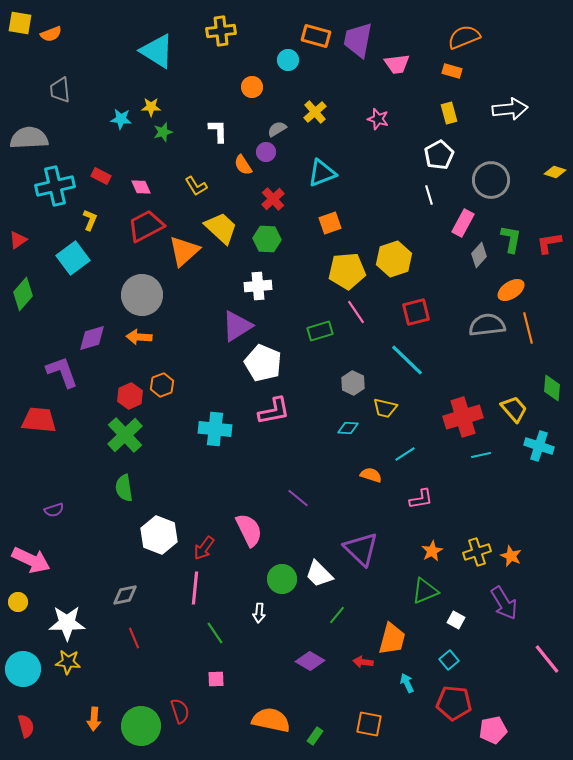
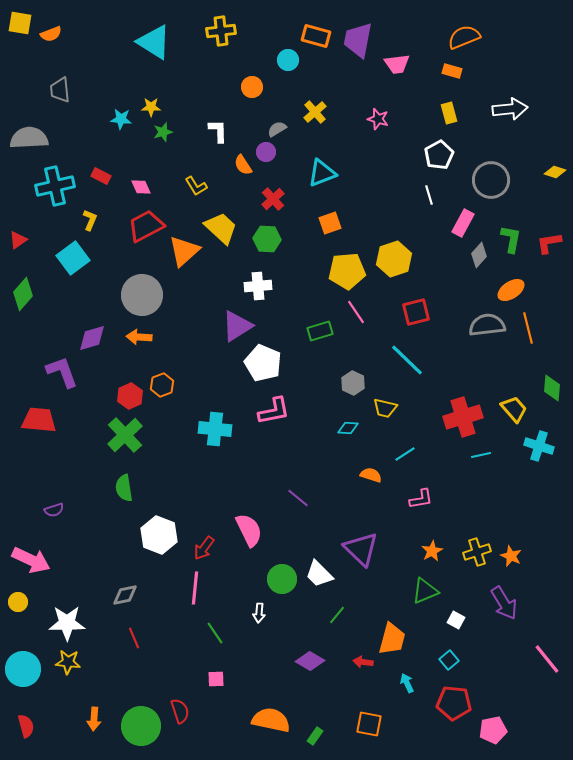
cyan triangle at (157, 51): moved 3 px left, 9 px up
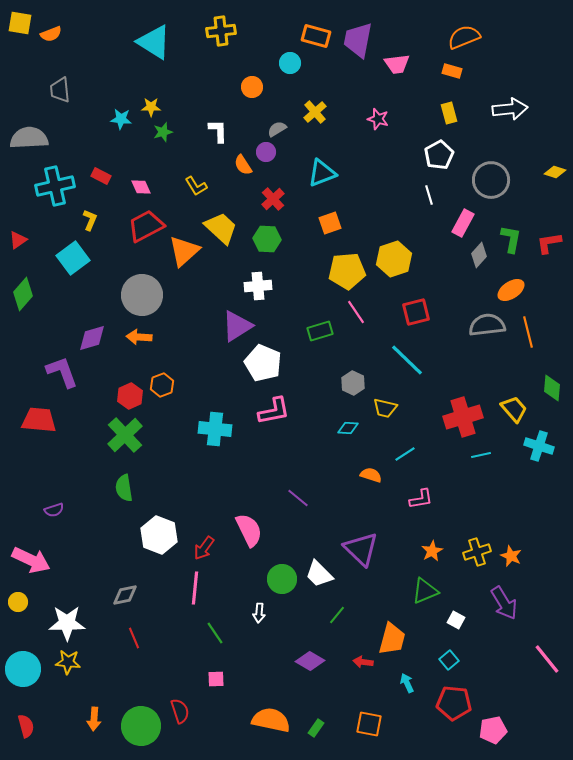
cyan circle at (288, 60): moved 2 px right, 3 px down
orange line at (528, 328): moved 4 px down
green rectangle at (315, 736): moved 1 px right, 8 px up
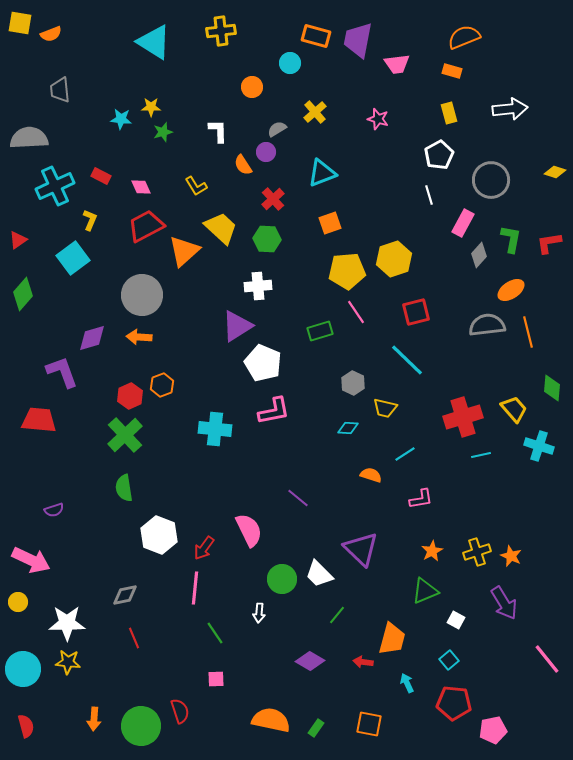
cyan cross at (55, 186): rotated 12 degrees counterclockwise
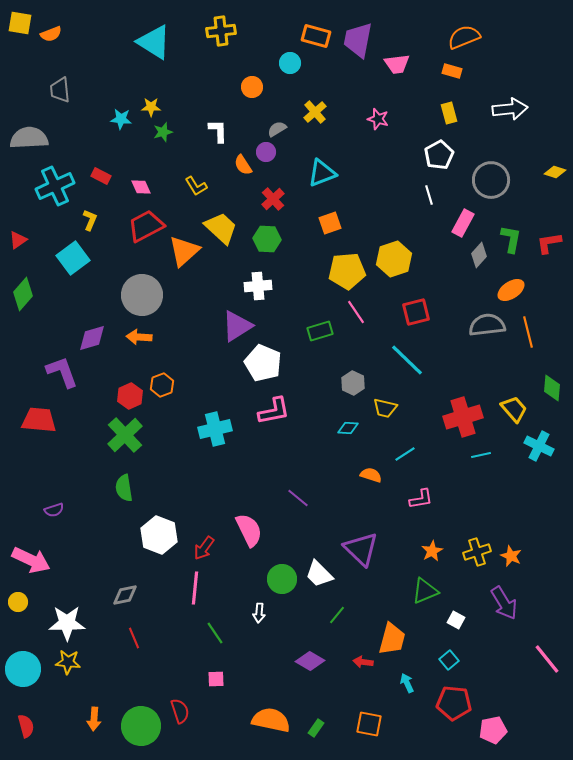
cyan cross at (215, 429): rotated 20 degrees counterclockwise
cyan cross at (539, 446): rotated 8 degrees clockwise
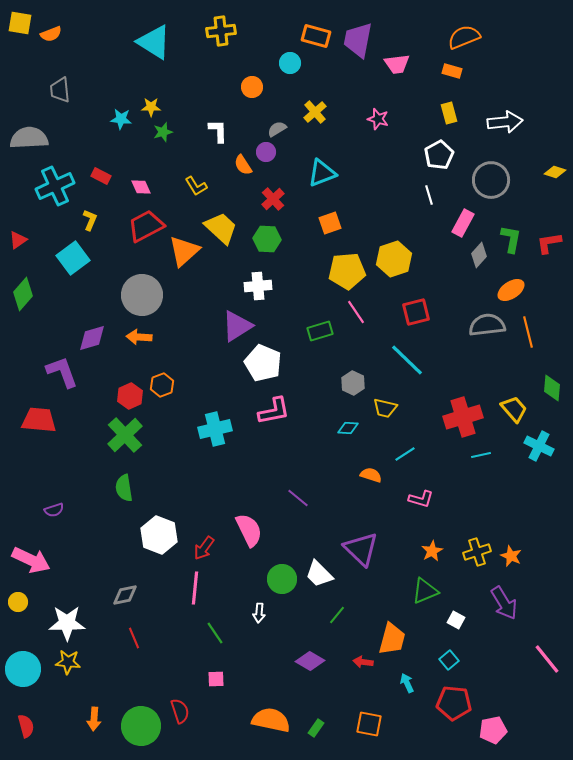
white arrow at (510, 109): moved 5 px left, 13 px down
pink L-shape at (421, 499): rotated 25 degrees clockwise
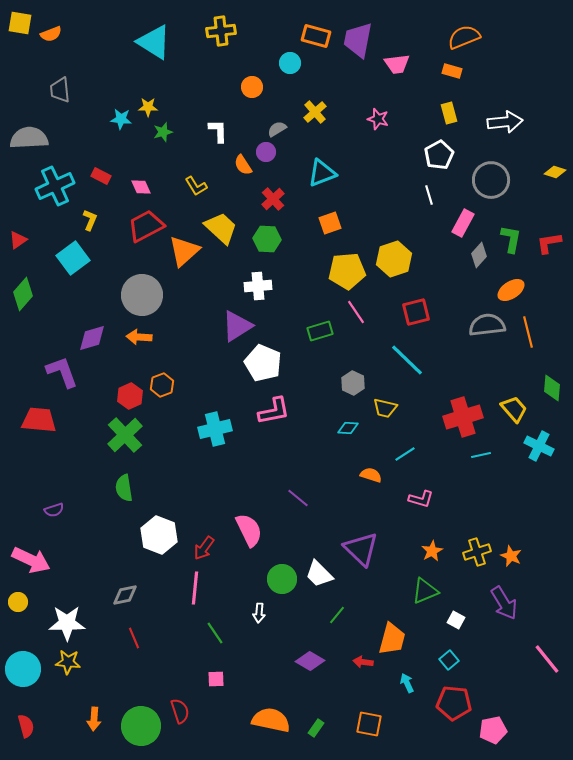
yellow star at (151, 107): moved 3 px left
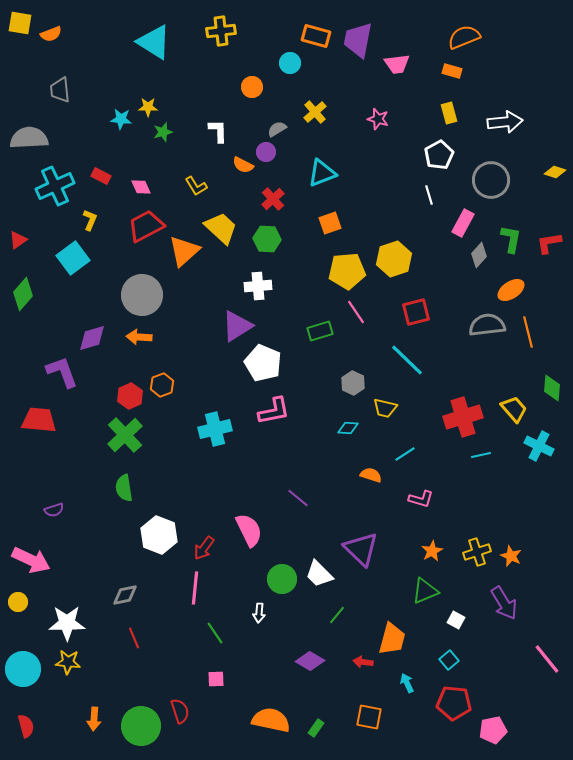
orange semicircle at (243, 165): rotated 30 degrees counterclockwise
orange square at (369, 724): moved 7 px up
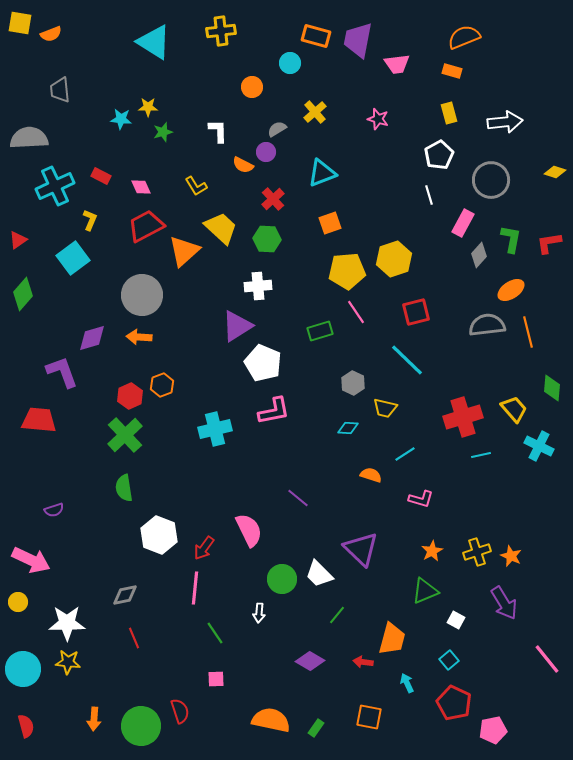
red pentagon at (454, 703): rotated 20 degrees clockwise
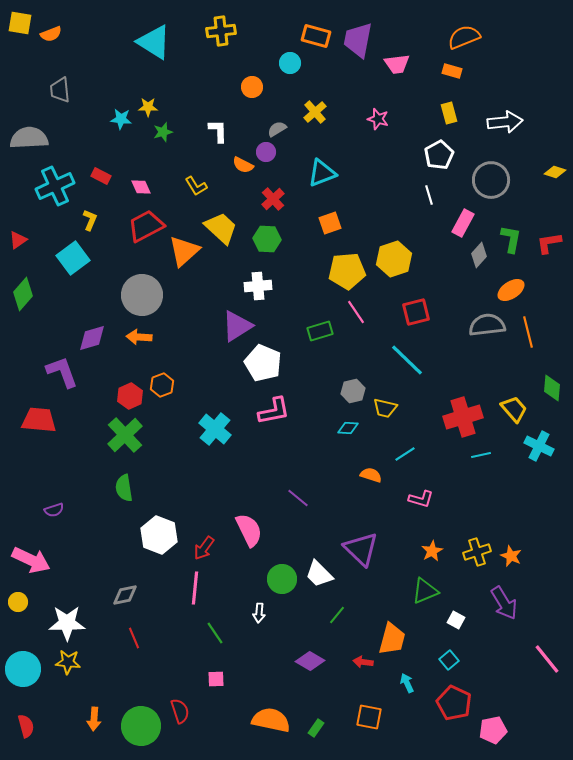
gray hexagon at (353, 383): moved 8 px down; rotated 20 degrees clockwise
cyan cross at (215, 429): rotated 36 degrees counterclockwise
